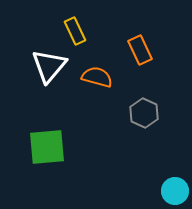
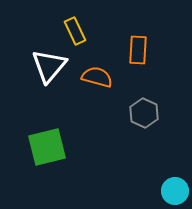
orange rectangle: moved 2 px left; rotated 28 degrees clockwise
green square: rotated 9 degrees counterclockwise
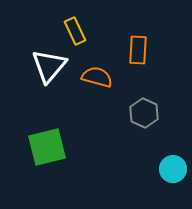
cyan circle: moved 2 px left, 22 px up
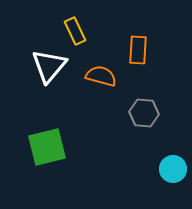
orange semicircle: moved 4 px right, 1 px up
gray hexagon: rotated 20 degrees counterclockwise
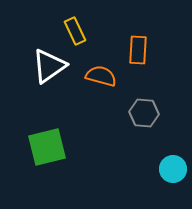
white triangle: rotated 15 degrees clockwise
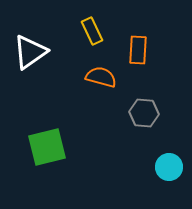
yellow rectangle: moved 17 px right
white triangle: moved 19 px left, 14 px up
orange semicircle: moved 1 px down
cyan circle: moved 4 px left, 2 px up
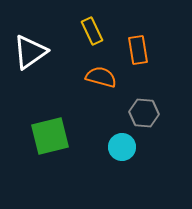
orange rectangle: rotated 12 degrees counterclockwise
green square: moved 3 px right, 11 px up
cyan circle: moved 47 px left, 20 px up
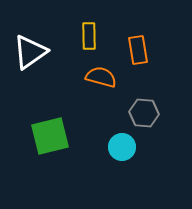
yellow rectangle: moved 3 px left, 5 px down; rotated 24 degrees clockwise
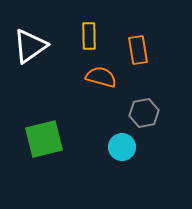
white triangle: moved 6 px up
gray hexagon: rotated 16 degrees counterclockwise
green square: moved 6 px left, 3 px down
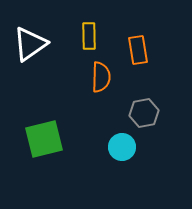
white triangle: moved 2 px up
orange semicircle: rotated 76 degrees clockwise
